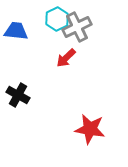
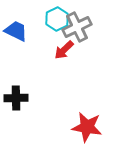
blue trapezoid: rotated 20 degrees clockwise
red arrow: moved 2 px left, 8 px up
black cross: moved 2 px left, 3 px down; rotated 30 degrees counterclockwise
red star: moved 3 px left, 2 px up
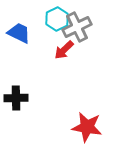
blue trapezoid: moved 3 px right, 2 px down
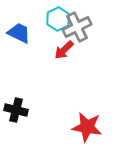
cyan hexagon: moved 1 px right
black cross: moved 12 px down; rotated 15 degrees clockwise
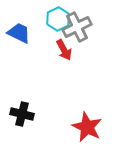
red arrow: rotated 75 degrees counterclockwise
black cross: moved 6 px right, 4 px down
red star: rotated 16 degrees clockwise
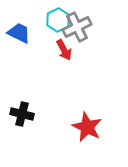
cyan hexagon: moved 1 px down
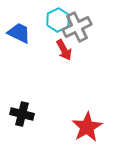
red star: rotated 16 degrees clockwise
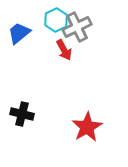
cyan hexagon: moved 2 px left
blue trapezoid: rotated 65 degrees counterclockwise
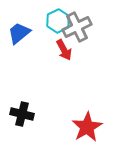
cyan hexagon: moved 2 px right, 1 px down
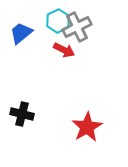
blue trapezoid: moved 2 px right
red arrow: rotated 35 degrees counterclockwise
